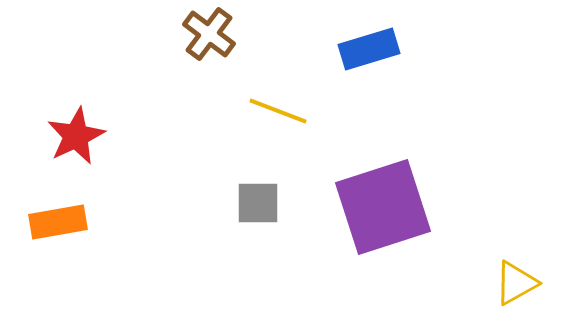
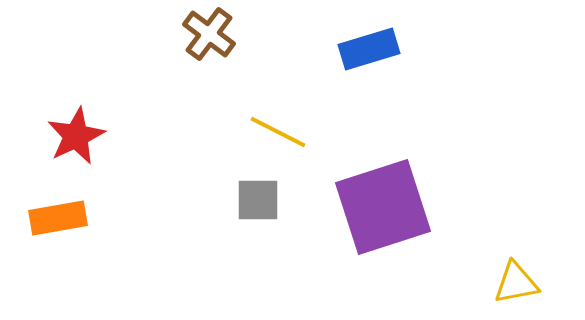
yellow line: moved 21 px down; rotated 6 degrees clockwise
gray square: moved 3 px up
orange rectangle: moved 4 px up
yellow triangle: rotated 18 degrees clockwise
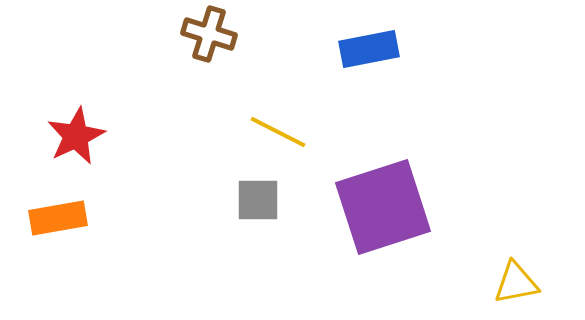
brown cross: rotated 20 degrees counterclockwise
blue rectangle: rotated 6 degrees clockwise
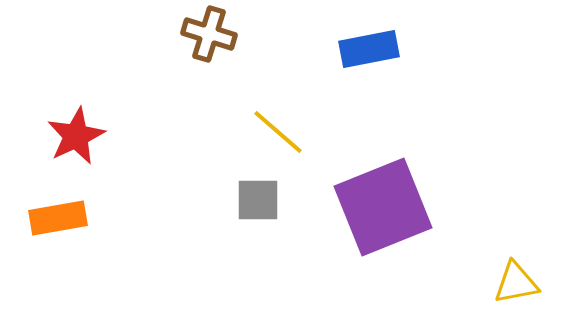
yellow line: rotated 14 degrees clockwise
purple square: rotated 4 degrees counterclockwise
